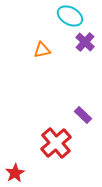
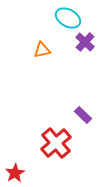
cyan ellipse: moved 2 px left, 2 px down
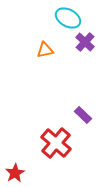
orange triangle: moved 3 px right
red cross: rotated 8 degrees counterclockwise
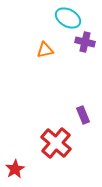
purple cross: rotated 30 degrees counterclockwise
purple rectangle: rotated 24 degrees clockwise
red star: moved 4 px up
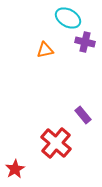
purple rectangle: rotated 18 degrees counterclockwise
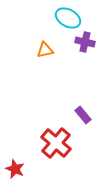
red star: rotated 18 degrees counterclockwise
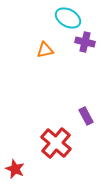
purple rectangle: moved 3 px right, 1 px down; rotated 12 degrees clockwise
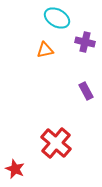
cyan ellipse: moved 11 px left
purple rectangle: moved 25 px up
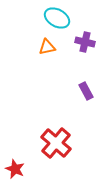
orange triangle: moved 2 px right, 3 px up
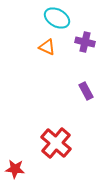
orange triangle: rotated 36 degrees clockwise
red star: rotated 18 degrees counterclockwise
